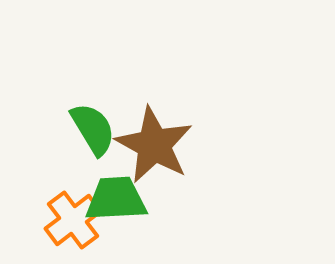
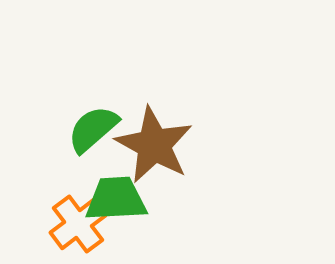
green semicircle: rotated 100 degrees counterclockwise
orange cross: moved 5 px right, 4 px down
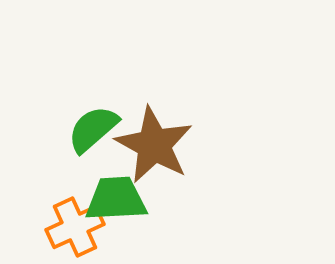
orange cross: moved 3 px left, 3 px down; rotated 12 degrees clockwise
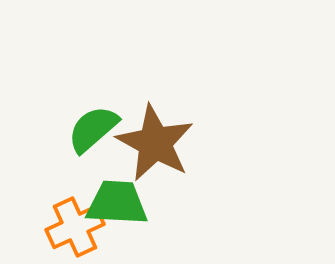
brown star: moved 1 px right, 2 px up
green trapezoid: moved 1 px right, 4 px down; rotated 6 degrees clockwise
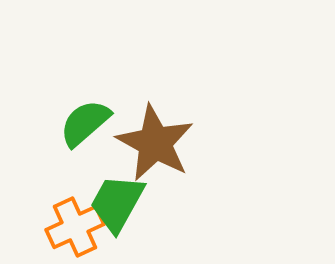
green semicircle: moved 8 px left, 6 px up
green trapezoid: rotated 64 degrees counterclockwise
